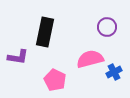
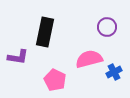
pink semicircle: moved 1 px left
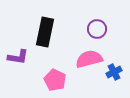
purple circle: moved 10 px left, 2 px down
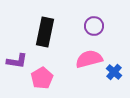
purple circle: moved 3 px left, 3 px up
purple L-shape: moved 1 px left, 4 px down
blue cross: rotated 21 degrees counterclockwise
pink pentagon: moved 13 px left, 2 px up; rotated 15 degrees clockwise
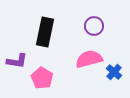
pink pentagon: rotated 10 degrees counterclockwise
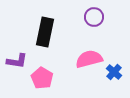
purple circle: moved 9 px up
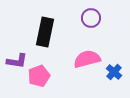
purple circle: moved 3 px left, 1 px down
pink semicircle: moved 2 px left
pink pentagon: moved 3 px left, 2 px up; rotated 20 degrees clockwise
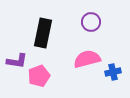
purple circle: moved 4 px down
black rectangle: moved 2 px left, 1 px down
blue cross: moved 1 px left; rotated 35 degrees clockwise
